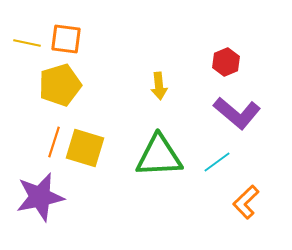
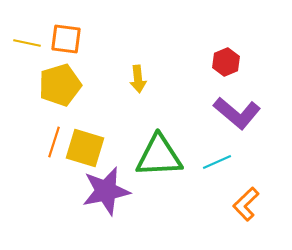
yellow arrow: moved 21 px left, 7 px up
cyan line: rotated 12 degrees clockwise
purple star: moved 66 px right, 6 px up
orange L-shape: moved 2 px down
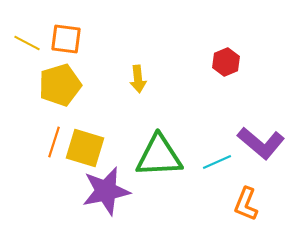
yellow line: rotated 16 degrees clockwise
purple L-shape: moved 24 px right, 30 px down
orange L-shape: rotated 24 degrees counterclockwise
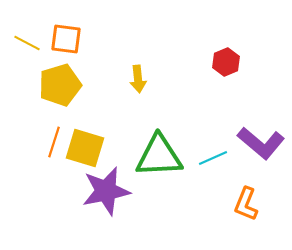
cyan line: moved 4 px left, 4 px up
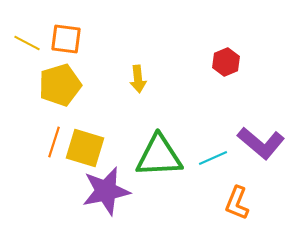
orange L-shape: moved 9 px left, 1 px up
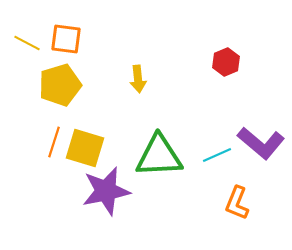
cyan line: moved 4 px right, 3 px up
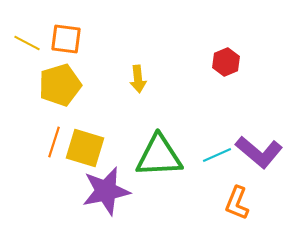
purple L-shape: moved 2 px left, 9 px down
